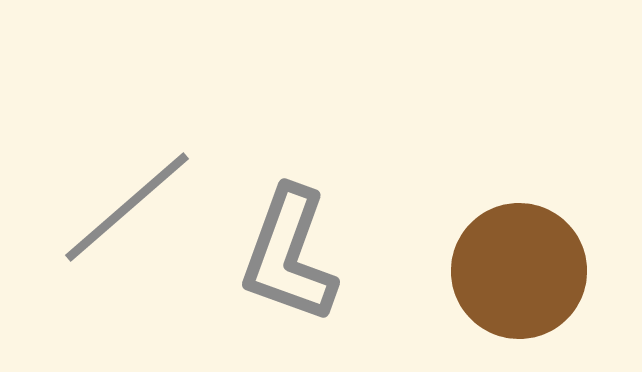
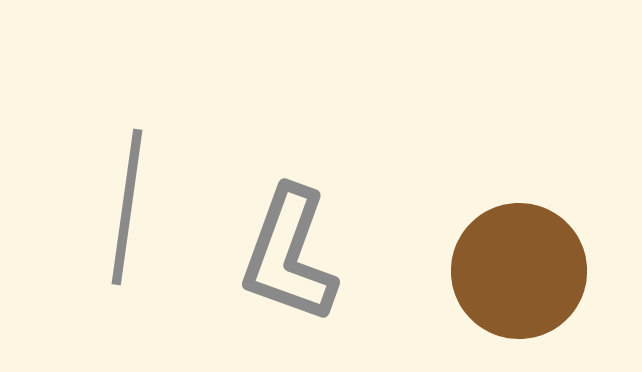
gray line: rotated 41 degrees counterclockwise
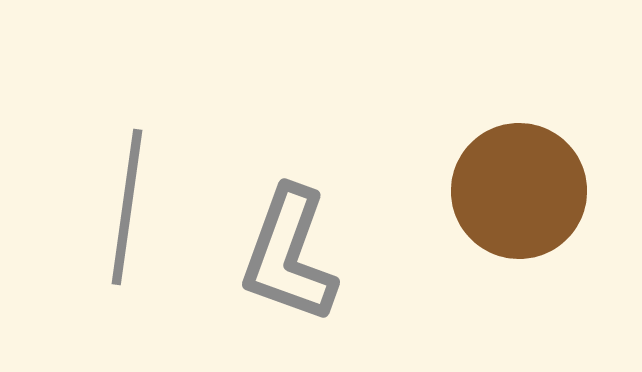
brown circle: moved 80 px up
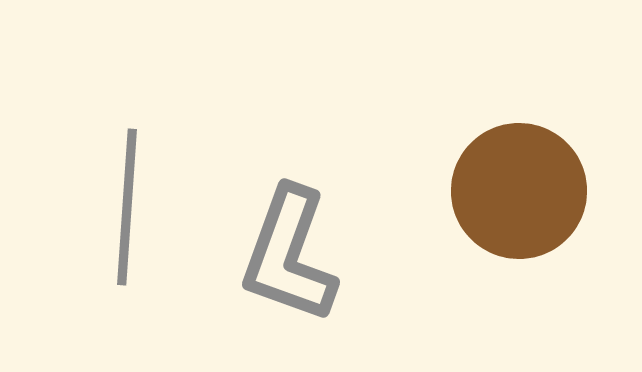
gray line: rotated 4 degrees counterclockwise
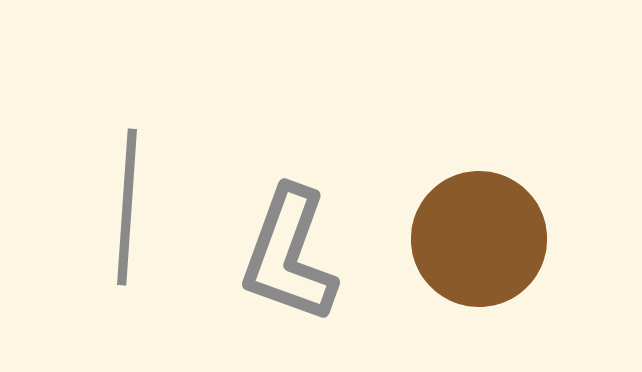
brown circle: moved 40 px left, 48 px down
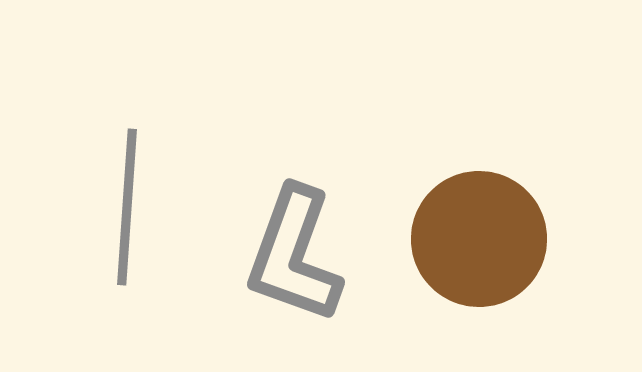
gray L-shape: moved 5 px right
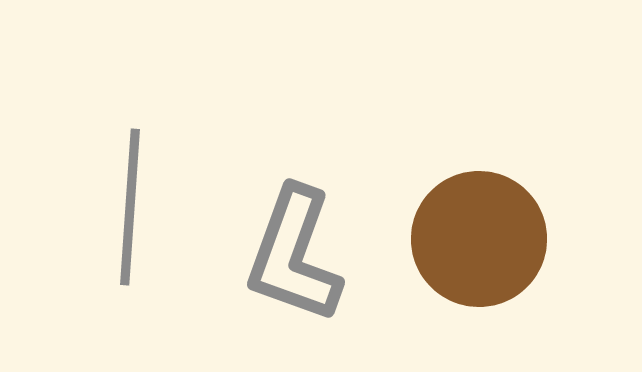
gray line: moved 3 px right
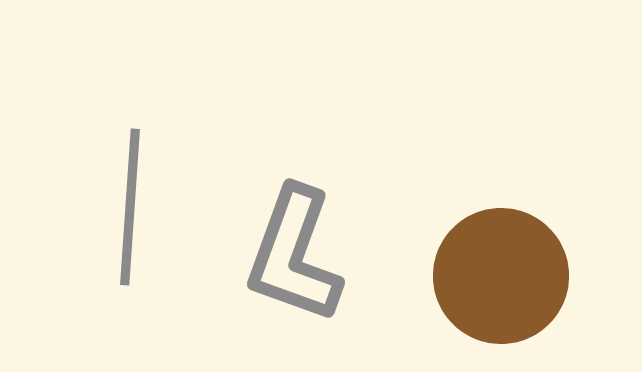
brown circle: moved 22 px right, 37 px down
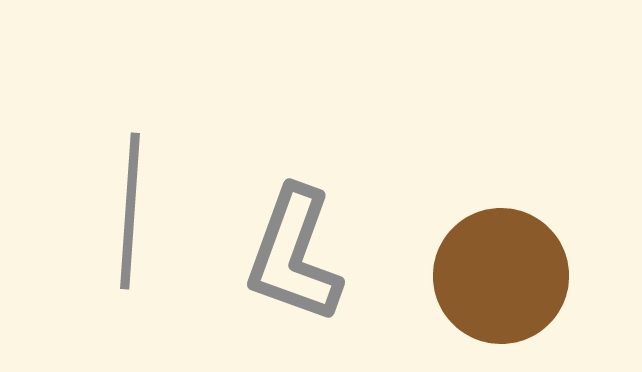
gray line: moved 4 px down
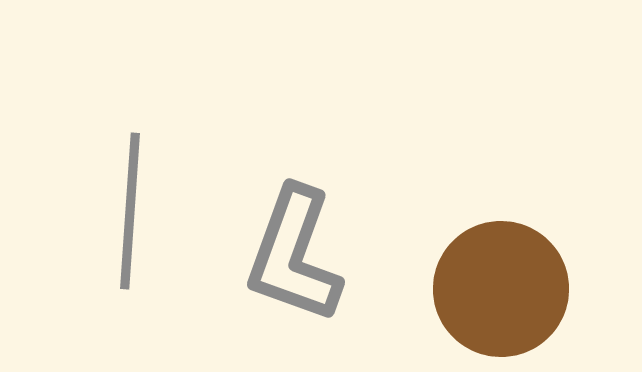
brown circle: moved 13 px down
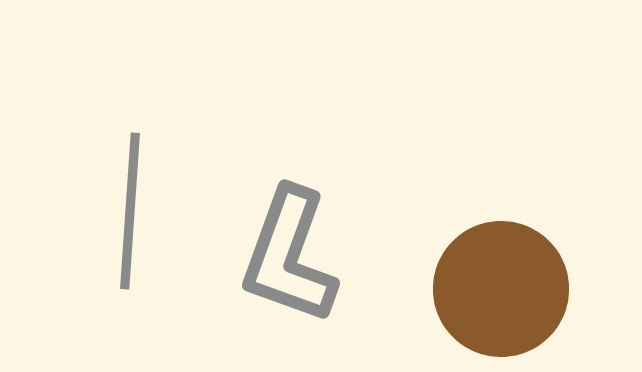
gray L-shape: moved 5 px left, 1 px down
